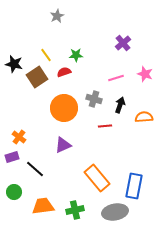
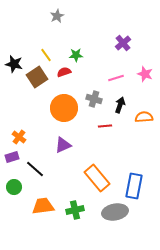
green circle: moved 5 px up
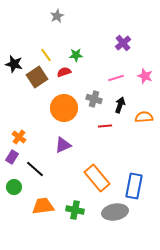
pink star: moved 2 px down
purple rectangle: rotated 40 degrees counterclockwise
green cross: rotated 24 degrees clockwise
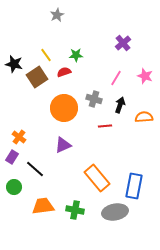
gray star: moved 1 px up
pink line: rotated 42 degrees counterclockwise
